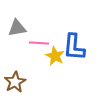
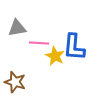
brown star: rotated 25 degrees counterclockwise
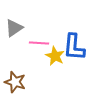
gray triangle: moved 3 px left; rotated 24 degrees counterclockwise
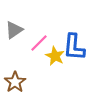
gray triangle: moved 2 px down
pink line: rotated 48 degrees counterclockwise
brown star: rotated 20 degrees clockwise
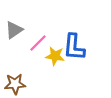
pink line: moved 1 px left
yellow star: rotated 18 degrees counterclockwise
brown star: moved 2 px down; rotated 30 degrees clockwise
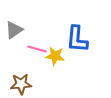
pink line: moved 1 px left, 6 px down; rotated 60 degrees clockwise
blue L-shape: moved 3 px right, 8 px up
brown star: moved 6 px right
